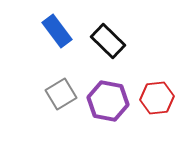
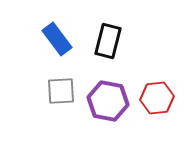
blue rectangle: moved 8 px down
black rectangle: rotated 60 degrees clockwise
gray square: moved 3 px up; rotated 28 degrees clockwise
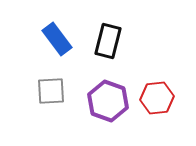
gray square: moved 10 px left
purple hexagon: rotated 9 degrees clockwise
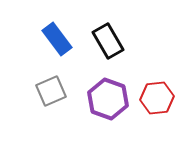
black rectangle: rotated 44 degrees counterclockwise
gray square: rotated 20 degrees counterclockwise
purple hexagon: moved 2 px up
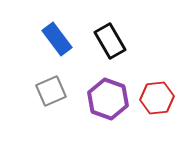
black rectangle: moved 2 px right
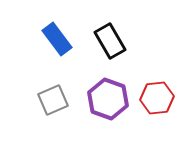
gray square: moved 2 px right, 9 px down
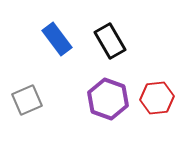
gray square: moved 26 px left
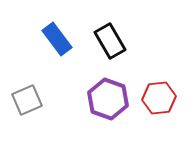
red hexagon: moved 2 px right
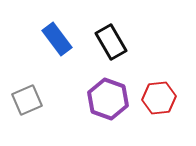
black rectangle: moved 1 px right, 1 px down
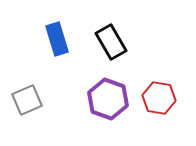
blue rectangle: rotated 20 degrees clockwise
red hexagon: rotated 16 degrees clockwise
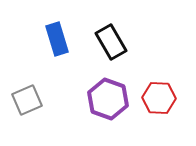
red hexagon: rotated 8 degrees counterclockwise
